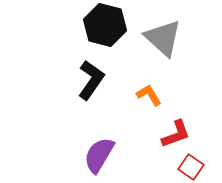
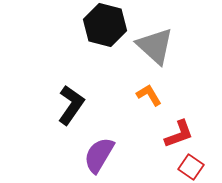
gray triangle: moved 8 px left, 8 px down
black L-shape: moved 20 px left, 25 px down
red L-shape: moved 3 px right
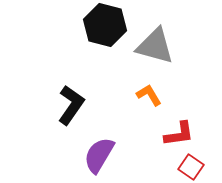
gray triangle: rotated 27 degrees counterclockwise
red L-shape: rotated 12 degrees clockwise
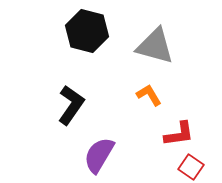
black hexagon: moved 18 px left, 6 px down
